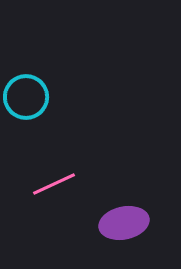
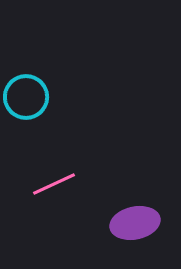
purple ellipse: moved 11 px right
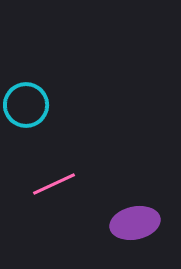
cyan circle: moved 8 px down
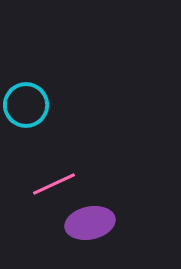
purple ellipse: moved 45 px left
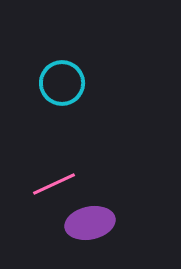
cyan circle: moved 36 px right, 22 px up
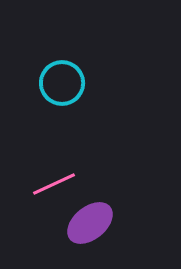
purple ellipse: rotated 27 degrees counterclockwise
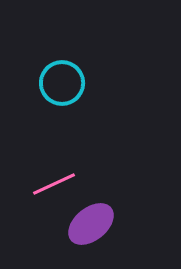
purple ellipse: moved 1 px right, 1 px down
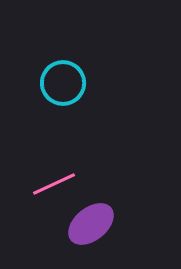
cyan circle: moved 1 px right
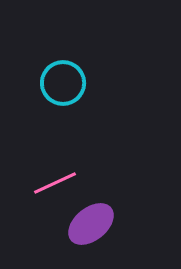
pink line: moved 1 px right, 1 px up
